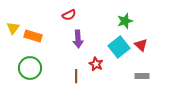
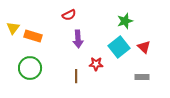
red triangle: moved 3 px right, 2 px down
red star: rotated 24 degrees counterclockwise
gray rectangle: moved 1 px down
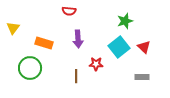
red semicircle: moved 4 px up; rotated 32 degrees clockwise
orange rectangle: moved 11 px right, 7 px down
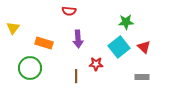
green star: moved 1 px right, 1 px down; rotated 14 degrees clockwise
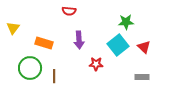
purple arrow: moved 1 px right, 1 px down
cyan square: moved 1 px left, 2 px up
brown line: moved 22 px left
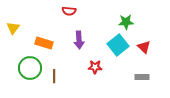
red star: moved 1 px left, 3 px down
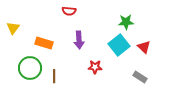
cyan square: moved 1 px right
gray rectangle: moved 2 px left; rotated 32 degrees clockwise
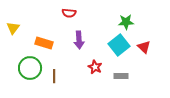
red semicircle: moved 2 px down
red star: rotated 24 degrees clockwise
gray rectangle: moved 19 px left, 1 px up; rotated 32 degrees counterclockwise
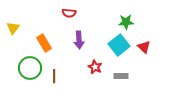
orange rectangle: rotated 42 degrees clockwise
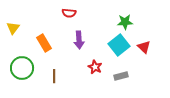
green star: moved 1 px left
green circle: moved 8 px left
gray rectangle: rotated 16 degrees counterclockwise
